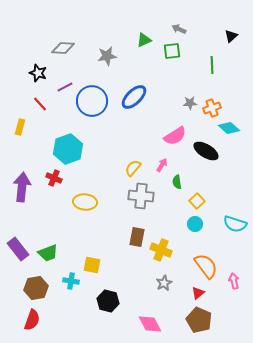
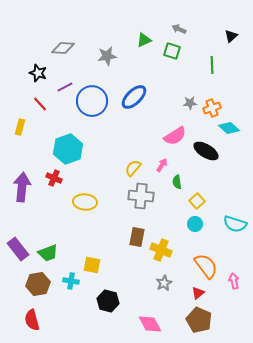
green square at (172, 51): rotated 24 degrees clockwise
brown hexagon at (36, 288): moved 2 px right, 4 px up
red semicircle at (32, 320): rotated 145 degrees clockwise
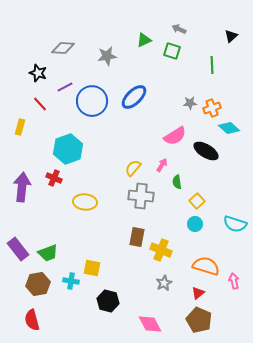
yellow square at (92, 265): moved 3 px down
orange semicircle at (206, 266): rotated 36 degrees counterclockwise
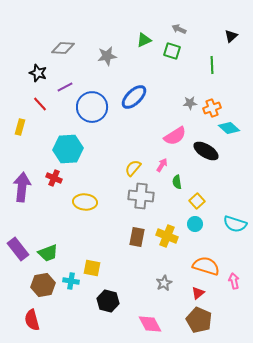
blue circle at (92, 101): moved 6 px down
cyan hexagon at (68, 149): rotated 16 degrees clockwise
yellow cross at (161, 250): moved 6 px right, 14 px up
brown hexagon at (38, 284): moved 5 px right, 1 px down
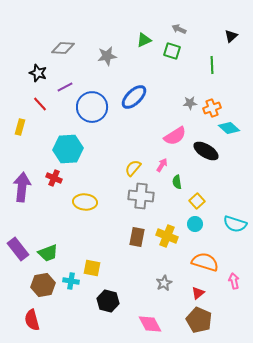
orange semicircle at (206, 266): moved 1 px left, 4 px up
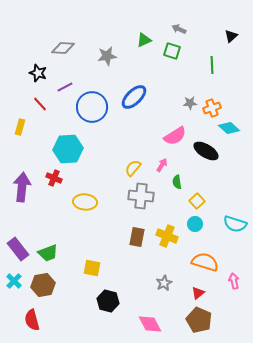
cyan cross at (71, 281): moved 57 px left; rotated 35 degrees clockwise
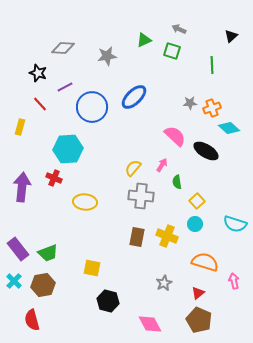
pink semicircle at (175, 136): rotated 105 degrees counterclockwise
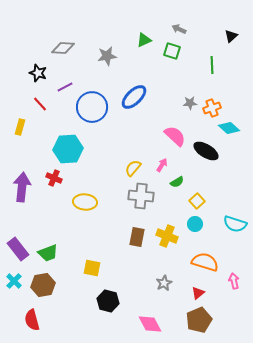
green semicircle at (177, 182): rotated 112 degrees counterclockwise
brown pentagon at (199, 320): rotated 25 degrees clockwise
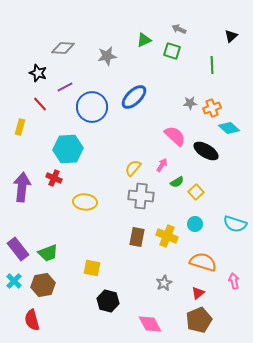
yellow square at (197, 201): moved 1 px left, 9 px up
orange semicircle at (205, 262): moved 2 px left
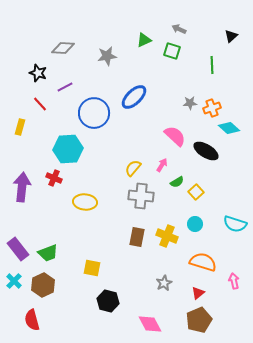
blue circle at (92, 107): moved 2 px right, 6 px down
brown hexagon at (43, 285): rotated 15 degrees counterclockwise
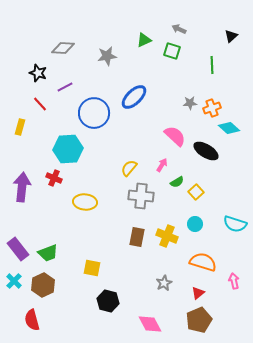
yellow semicircle at (133, 168): moved 4 px left
